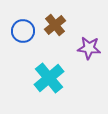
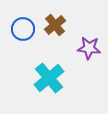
blue circle: moved 2 px up
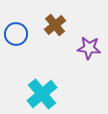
blue circle: moved 7 px left, 5 px down
cyan cross: moved 7 px left, 16 px down
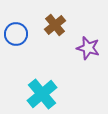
purple star: moved 1 px left; rotated 10 degrees clockwise
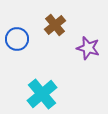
blue circle: moved 1 px right, 5 px down
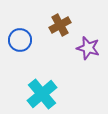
brown cross: moved 5 px right; rotated 10 degrees clockwise
blue circle: moved 3 px right, 1 px down
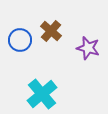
brown cross: moved 9 px left, 6 px down; rotated 20 degrees counterclockwise
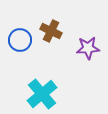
brown cross: rotated 15 degrees counterclockwise
purple star: rotated 20 degrees counterclockwise
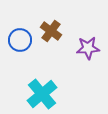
brown cross: rotated 10 degrees clockwise
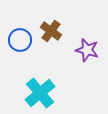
purple star: moved 1 px left, 2 px down; rotated 20 degrees clockwise
cyan cross: moved 2 px left, 1 px up
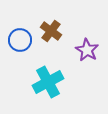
purple star: rotated 15 degrees clockwise
cyan cross: moved 8 px right, 11 px up; rotated 12 degrees clockwise
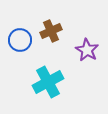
brown cross: rotated 30 degrees clockwise
